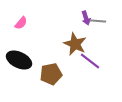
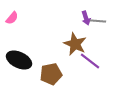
pink semicircle: moved 9 px left, 5 px up
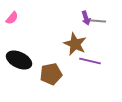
purple line: rotated 25 degrees counterclockwise
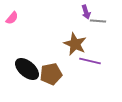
purple arrow: moved 6 px up
black ellipse: moved 8 px right, 9 px down; rotated 15 degrees clockwise
